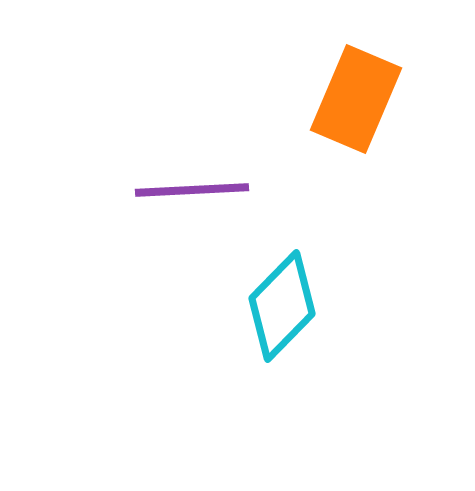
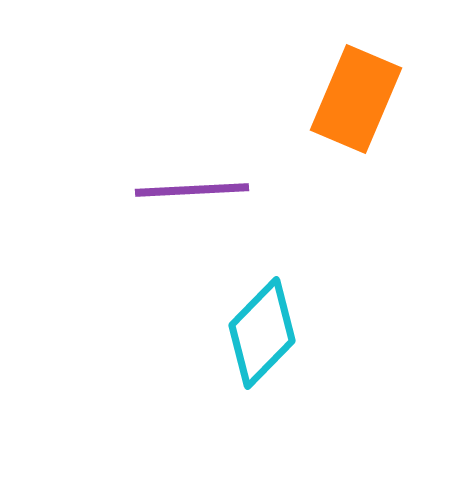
cyan diamond: moved 20 px left, 27 px down
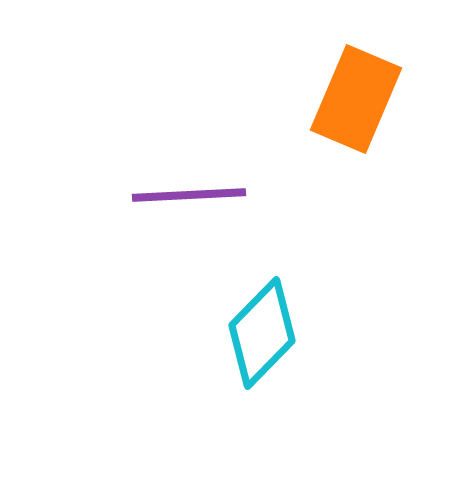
purple line: moved 3 px left, 5 px down
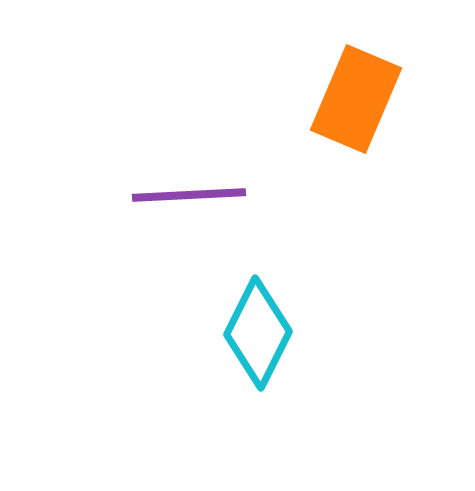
cyan diamond: moved 4 px left; rotated 18 degrees counterclockwise
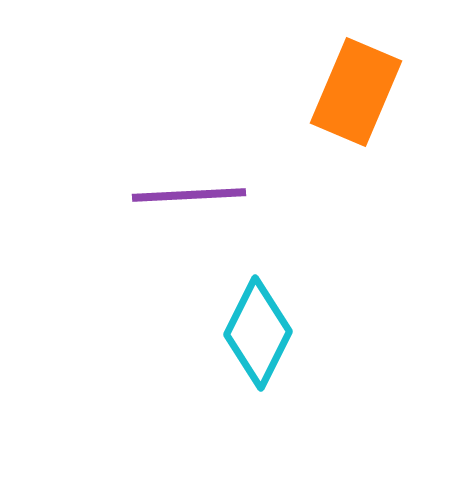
orange rectangle: moved 7 px up
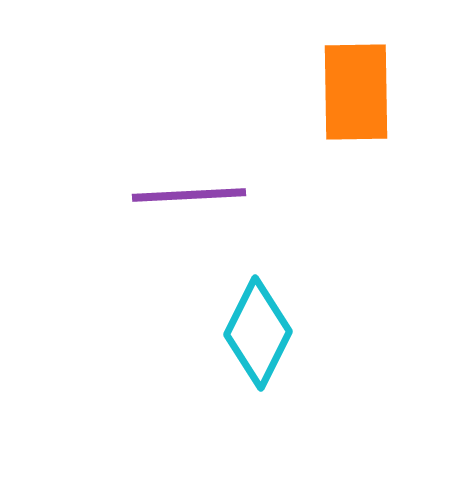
orange rectangle: rotated 24 degrees counterclockwise
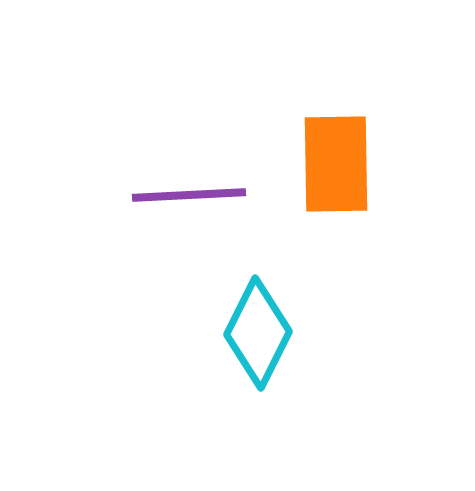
orange rectangle: moved 20 px left, 72 px down
